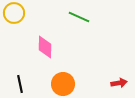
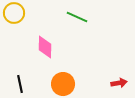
green line: moved 2 px left
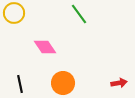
green line: moved 2 px right, 3 px up; rotated 30 degrees clockwise
pink diamond: rotated 35 degrees counterclockwise
orange circle: moved 1 px up
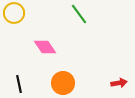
black line: moved 1 px left
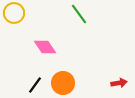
black line: moved 16 px right, 1 px down; rotated 48 degrees clockwise
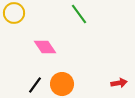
orange circle: moved 1 px left, 1 px down
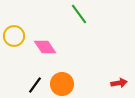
yellow circle: moved 23 px down
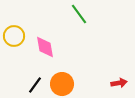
pink diamond: rotated 25 degrees clockwise
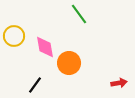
orange circle: moved 7 px right, 21 px up
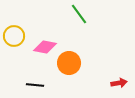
pink diamond: rotated 70 degrees counterclockwise
black line: rotated 60 degrees clockwise
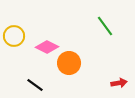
green line: moved 26 px right, 12 px down
pink diamond: moved 2 px right; rotated 15 degrees clockwise
black line: rotated 30 degrees clockwise
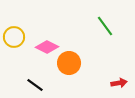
yellow circle: moved 1 px down
